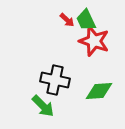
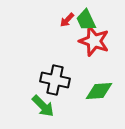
red arrow: rotated 91 degrees clockwise
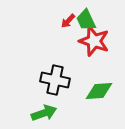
red arrow: moved 1 px right, 1 px down
green arrow: moved 1 px right, 7 px down; rotated 65 degrees counterclockwise
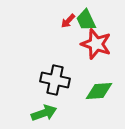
red star: moved 2 px right, 3 px down
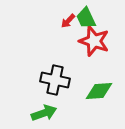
green trapezoid: moved 2 px up
red star: moved 2 px left, 3 px up
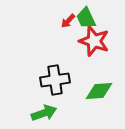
black cross: rotated 20 degrees counterclockwise
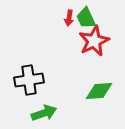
red arrow: moved 1 px right, 3 px up; rotated 35 degrees counterclockwise
red star: rotated 28 degrees clockwise
black cross: moved 26 px left
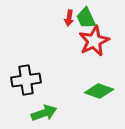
black cross: moved 3 px left
green diamond: rotated 24 degrees clockwise
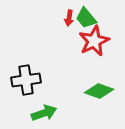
green trapezoid: rotated 15 degrees counterclockwise
